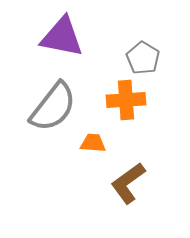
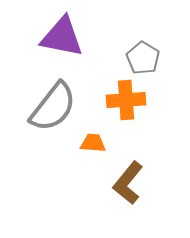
brown L-shape: rotated 15 degrees counterclockwise
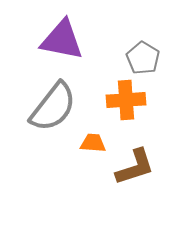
purple triangle: moved 3 px down
brown L-shape: moved 7 px right, 16 px up; rotated 147 degrees counterclockwise
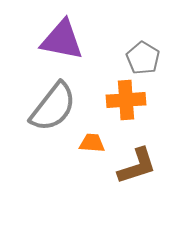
orange trapezoid: moved 1 px left
brown L-shape: moved 2 px right, 1 px up
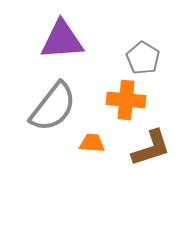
purple triangle: rotated 15 degrees counterclockwise
orange cross: rotated 9 degrees clockwise
brown L-shape: moved 14 px right, 18 px up
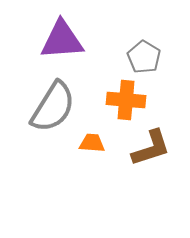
gray pentagon: moved 1 px right, 1 px up
gray semicircle: rotated 6 degrees counterclockwise
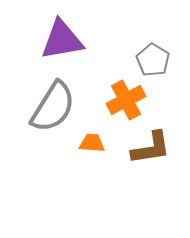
purple triangle: rotated 6 degrees counterclockwise
gray pentagon: moved 9 px right, 3 px down
orange cross: rotated 33 degrees counterclockwise
brown L-shape: rotated 9 degrees clockwise
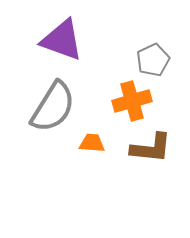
purple triangle: rotated 30 degrees clockwise
gray pentagon: rotated 16 degrees clockwise
orange cross: moved 6 px right, 1 px down; rotated 12 degrees clockwise
brown L-shape: rotated 15 degrees clockwise
